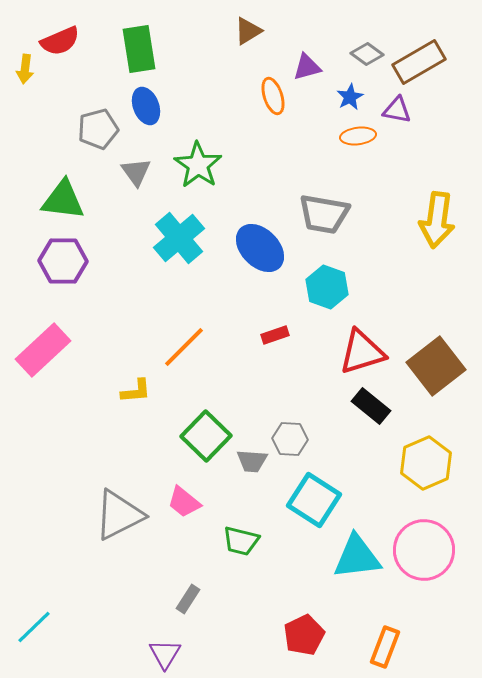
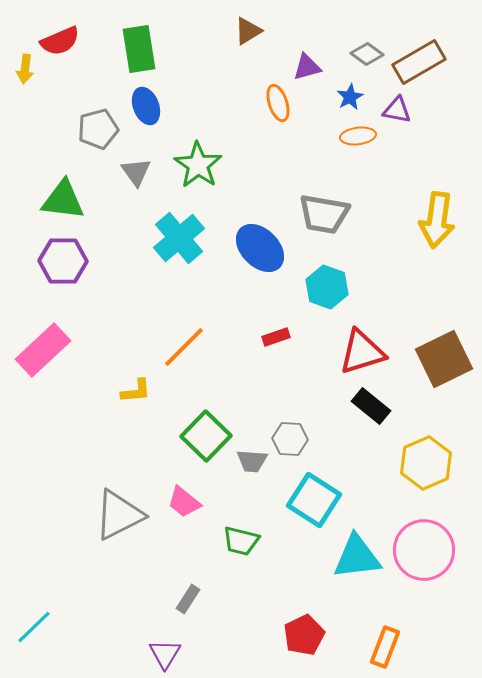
orange ellipse at (273, 96): moved 5 px right, 7 px down
red rectangle at (275, 335): moved 1 px right, 2 px down
brown square at (436, 366): moved 8 px right, 7 px up; rotated 12 degrees clockwise
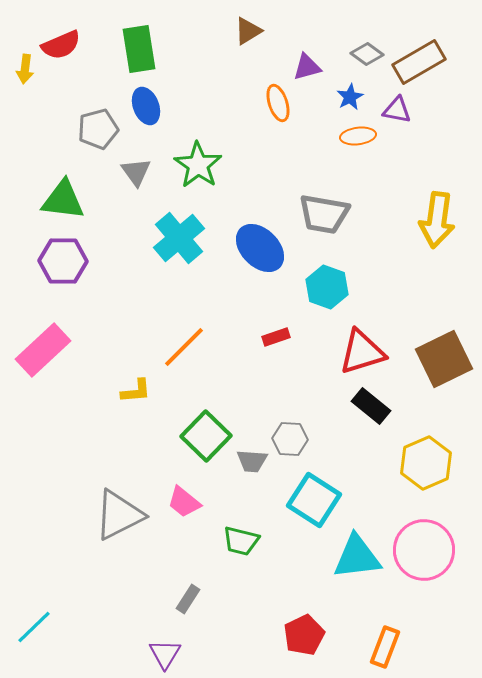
red semicircle at (60, 41): moved 1 px right, 4 px down
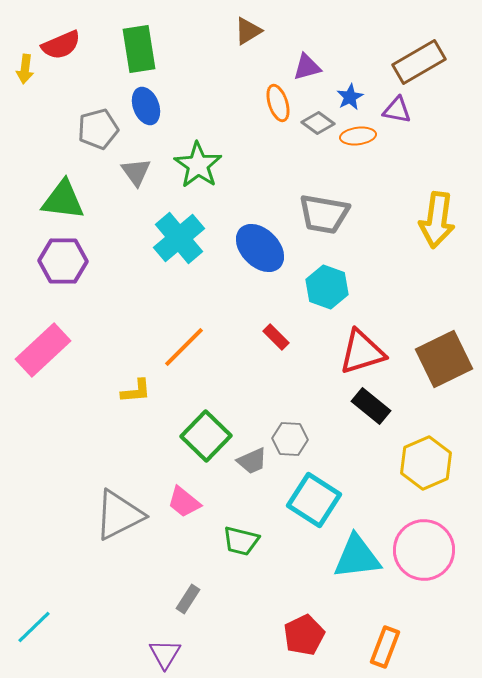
gray diamond at (367, 54): moved 49 px left, 69 px down
red rectangle at (276, 337): rotated 64 degrees clockwise
gray trapezoid at (252, 461): rotated 28 degrees counterclockwise
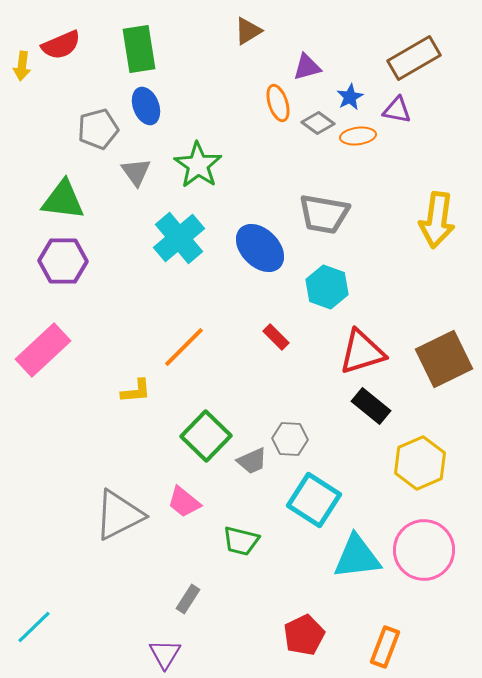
brown rectangle at (419, 62): moved 5 px left, 4 px up
yellow arrow at (25, 69): moved 3 px left, 3 px up
yellow hexagon at (426, 463): moved 6 px left
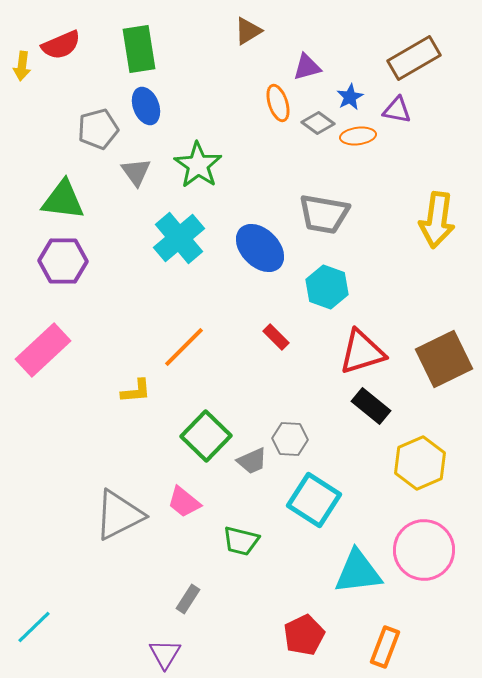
cyan triangle at (357, 557): moved 1 px right, 15 px down
